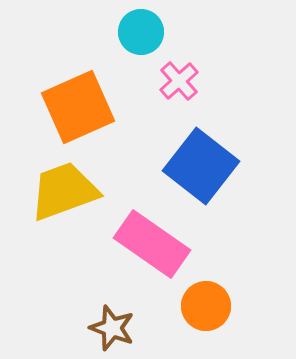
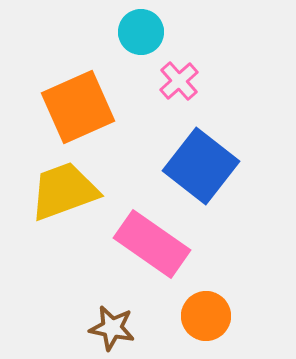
orange circle: moved 10 px down
brown star: rotated 9 degrees counterclockwise
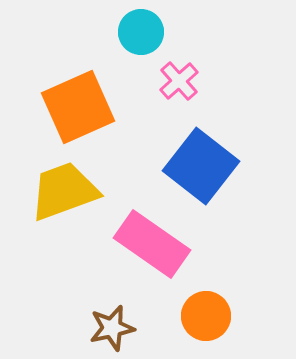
brown star: rotated 24 degrees counterclockwise
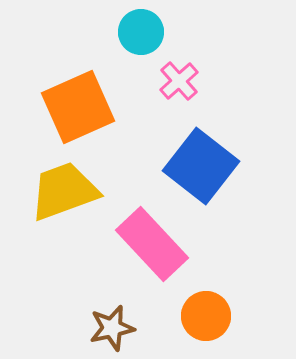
pink rectangle: rotated 12 degrees clockwise
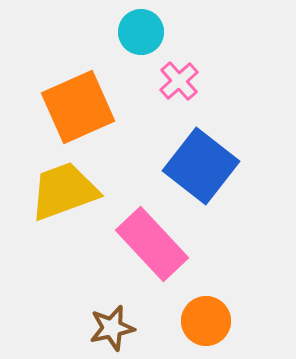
orange circle: moved 5 px down
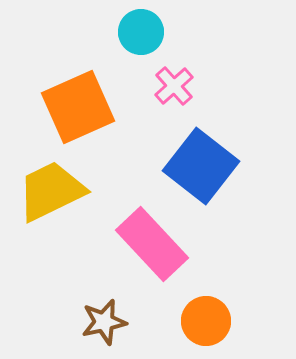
pink cross: moved 5 px left, 5 px down
yellow trapezoid: moved 13 px left; rotated 6 degrees counterclockwise
brown star: moved 8 px left, 6 px up
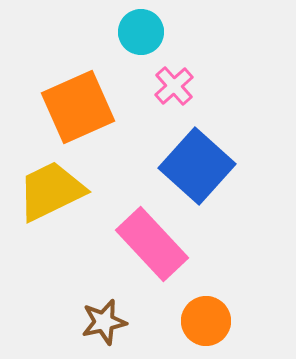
blue square: moved 4 px left; rotated 4 degrees clockwise
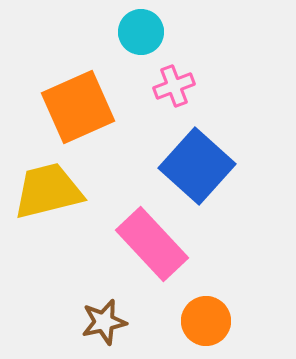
pink cross: rotated 21 degrees clockwise
yellow trapezoid: moved 3 px left; rotated 12 degrees clockwise
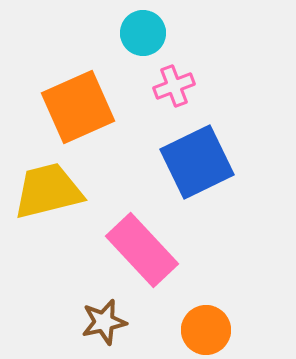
cyan circle: moved 2 px right, 1 px down
blue square: moved 4 px up; rotated 22 degrees clockwise
pink rectangle: moved 10 px left, 6 px down
orange circle: moved 9 px down
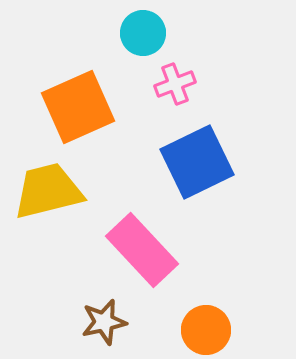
pink cross: moved 1 px right, 2 px up
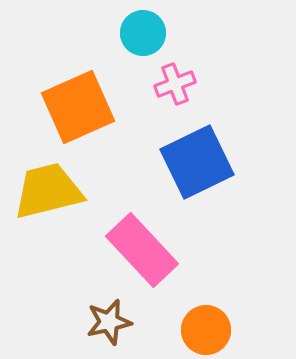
brown star: moved 5 px right
